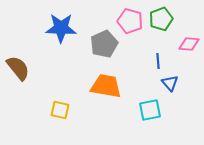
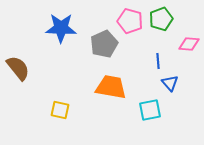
orange trapezoid: moved 5 px right, 1 px down
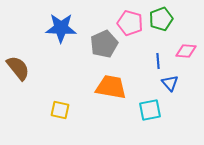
pink pentagon: moved 2 px down
pink diamond: moved 3 px left, 7 px down
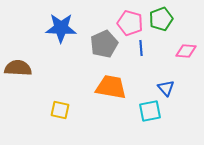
blue line: moved 17 px left, 13 px up
brown semicircle: rotated 48 degrees counterclockwise
blue triangle: moved 4 px left, 5 px down
cyan square: moved 1 px down
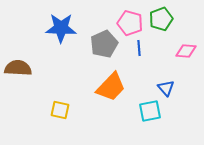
blue line: moved 2 px left
orange trapezoid: rotated 124 degrees clockwise
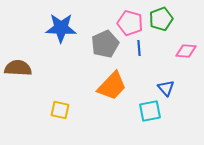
gray pentagon: moved 1 px right
orange trapezoid: moved 1 px right, 1 px up
